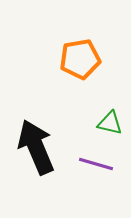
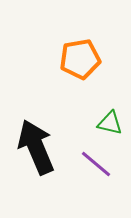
purple line: rotated 24 degrees clockwise
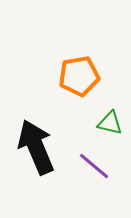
orange pentagon: moved 1 px left, 17 px down
purple line: moved 2 px left, 2 px down
